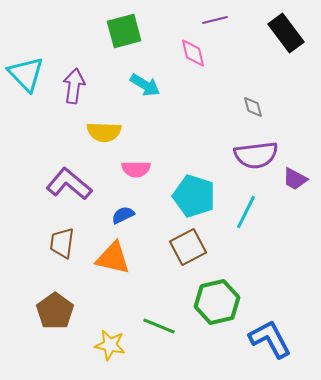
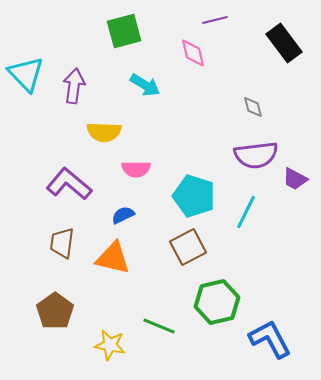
black rectangle: moved 2 px left, 10 px down
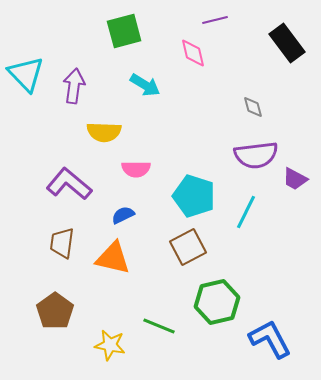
black rectangle: moved 3 px right
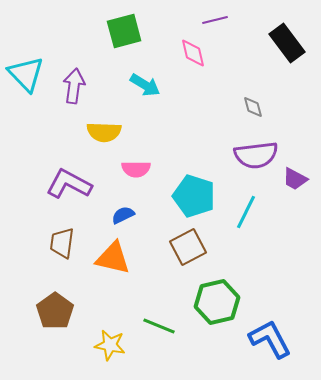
purple L-shape: rotated 12 degrees counterclockwise
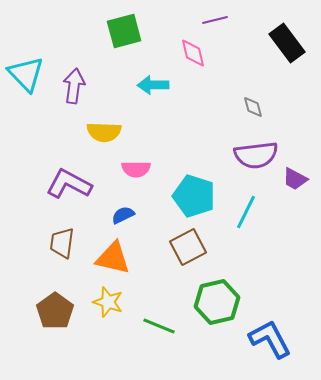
cyan arrow: moved 8 px right; rotated 148 degrees clockwise
yellow star: moved 2 px left, 43 px up; rotated 8 degrees clockwise
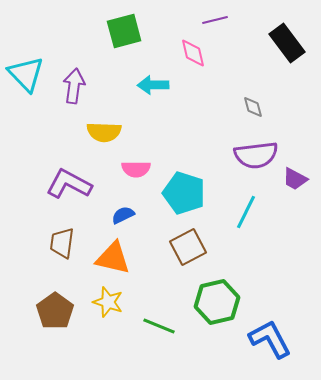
cyan pentagon: moved 10 px left, 3 px up
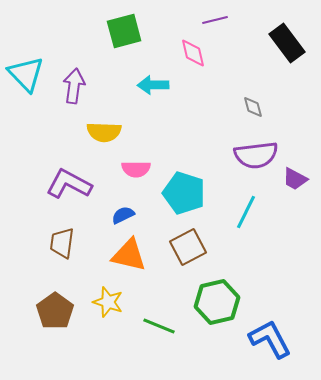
orange triangle: moved 16 px right, 3 px up
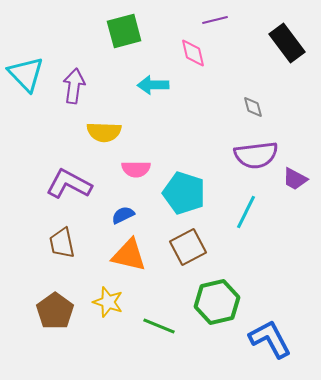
brown trapezoid: rotated 20 degrees counterclockwise
